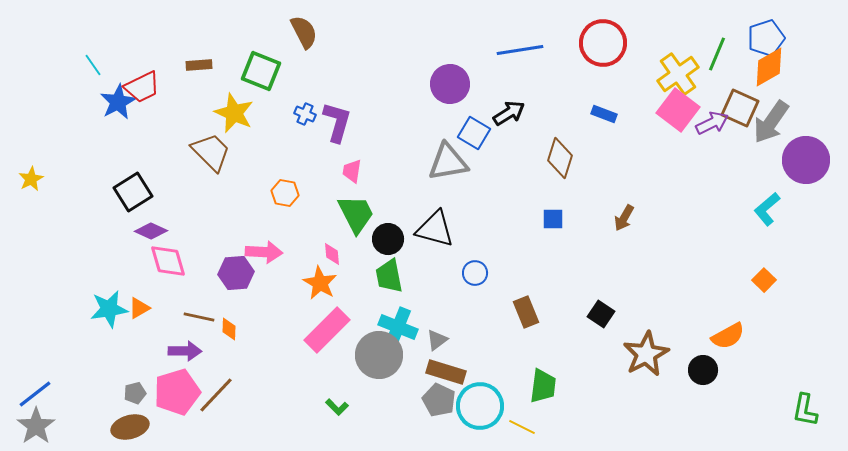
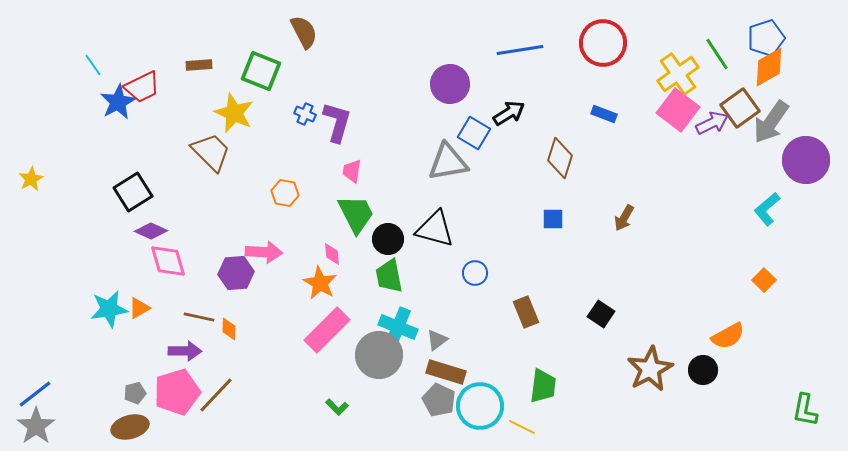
green line at (717, 54): rotated 56 degrees counterclockwise
brown square at (740, 108): rotated 30 degrees clockwise
brown star at (646, 354): moved 4 px right, 15 px down
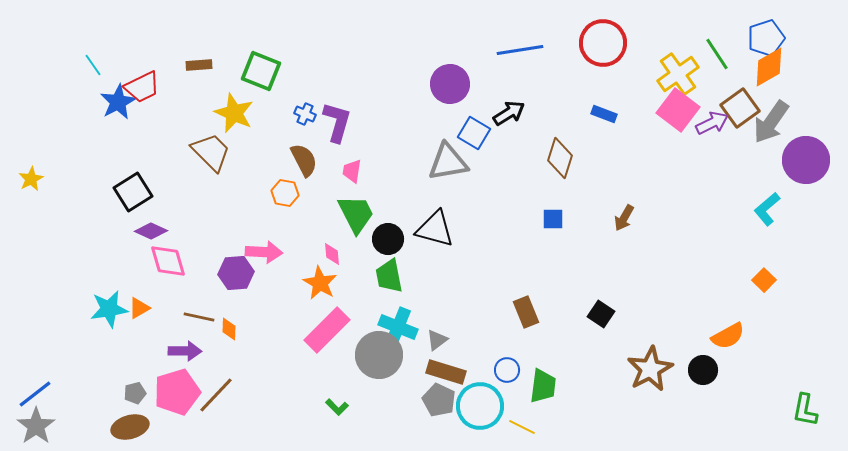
brown semicircle at (304, 32): moved 128 px down
blue circle at (475, 273): moved 32 px right, 97 px down
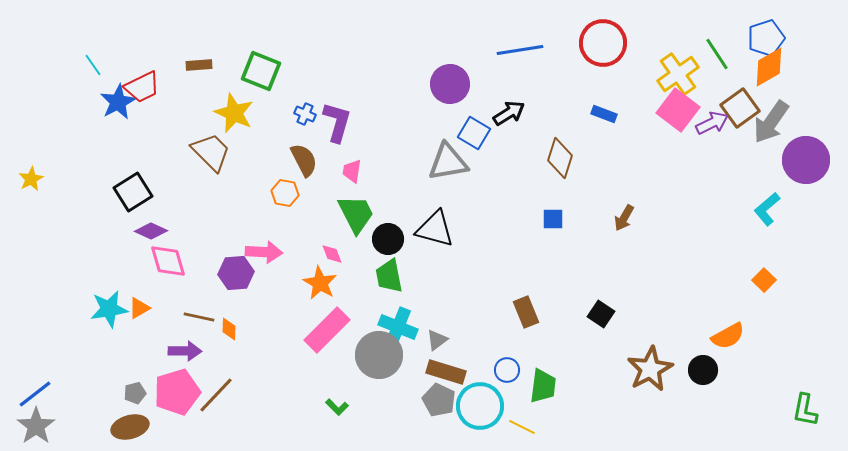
pink diamond at (332, 254): rotated 15 degrees counterclockwise
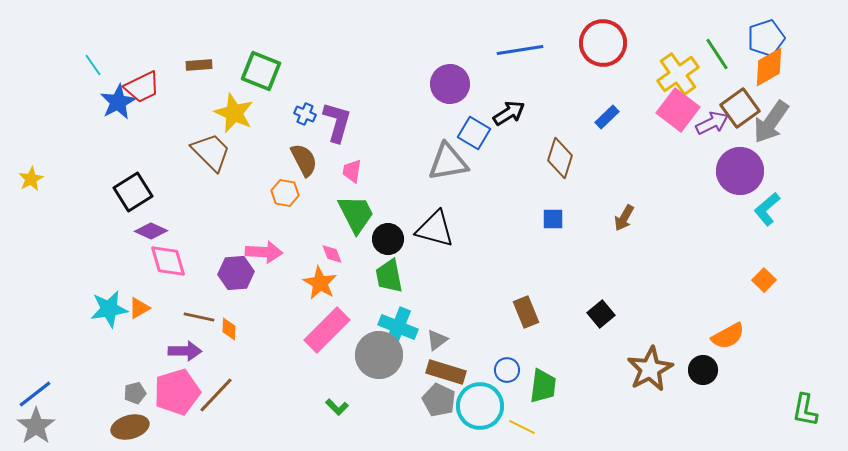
blue rectangle at (604, 114): moved 3 px right, 3 px down; rotated 65 degrees counterclockwise
purple circle at (806, 160): moved 66 px left, 11 px down
black square at (601, 314): rotated 16 degrees clockwise
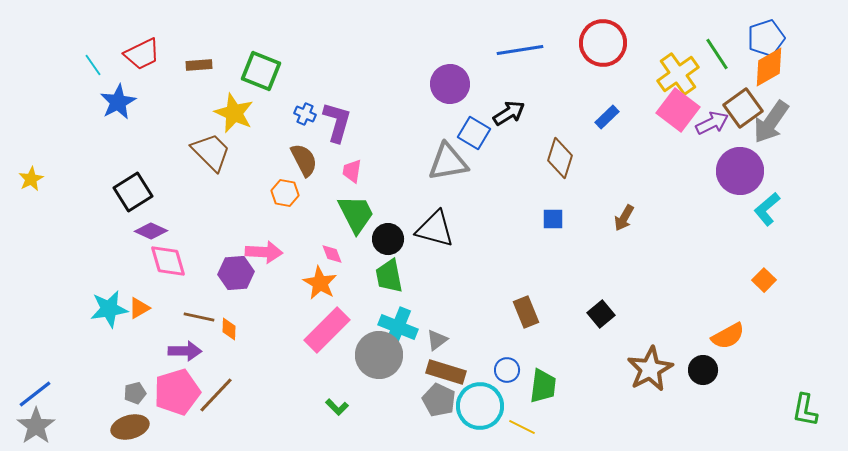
red trapezoid at (142, 87): moved 33 px up
brown square at (740, 108): moved 3 px right
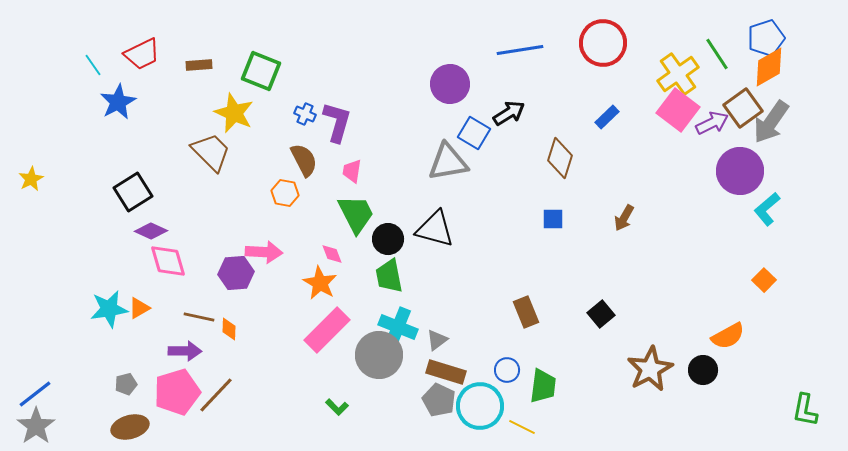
gray pentagon at (135, 393): moved 9 px left, 9 px up
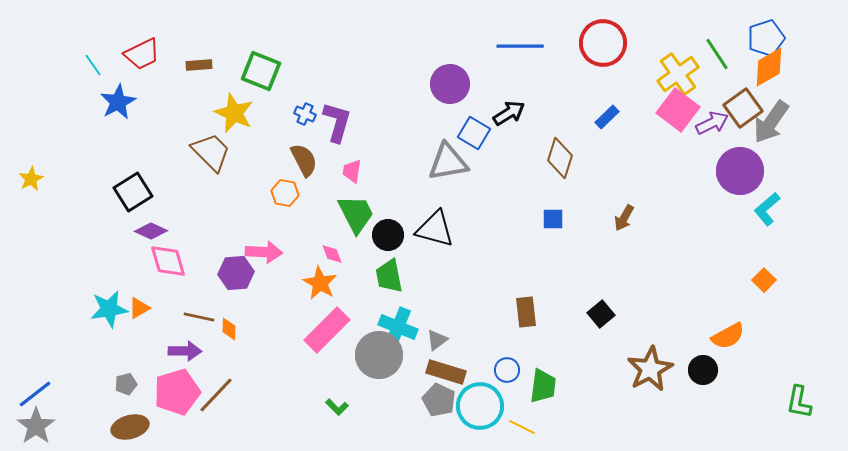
blue line at (520, 50): moved 4 px up; rotated 9 degrees clockwise
black circle at (388, 239): moved 4 px up
brown rectangle at (526, 312): rotated 16 degrees clockwise
green L-shape at (805, 410): moved 6 px left, 8 px up
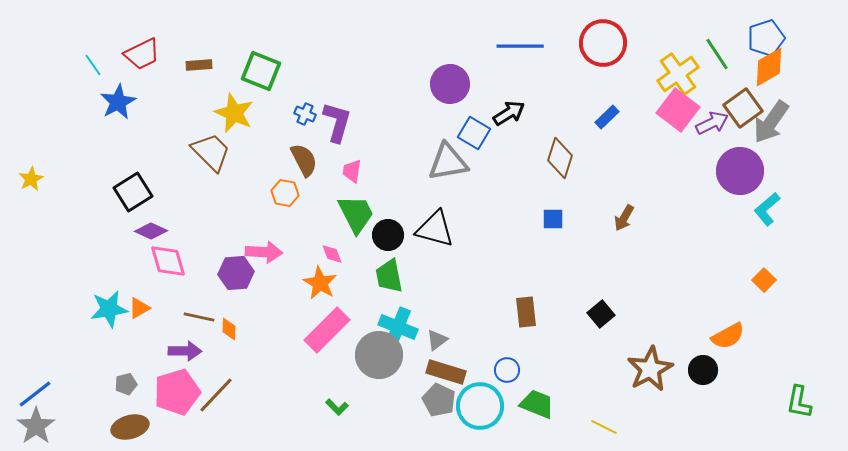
green trapezoid at (543, 386): moved 6 px left, 18 px down; rotated 75 degrees counterclockwise
yellow line at (522, 427): moved 82 px right
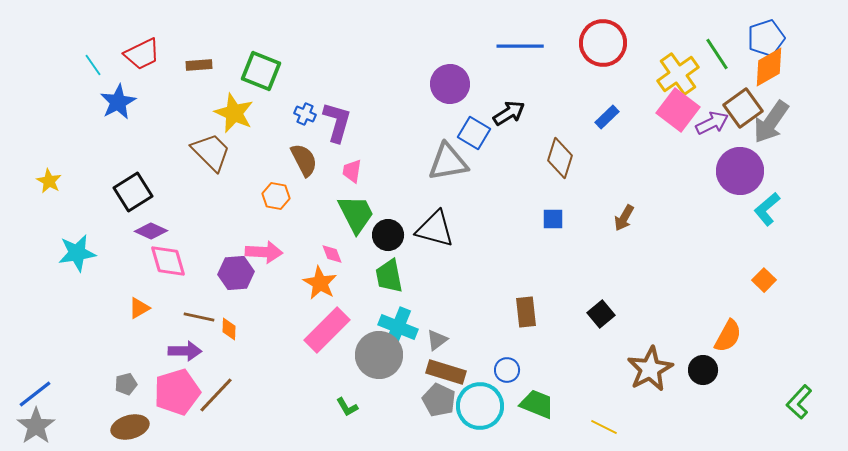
yellow star at (31, 179): moved 18 px right, 2 px down; rotated 15 degrees counterclockwise
orange hexagon at (285, 193): moved 9 px left, 3 px down
cyan star at (109, 309): moved 32 px left, 56 px up
orange semicircle at (728, 336): rotated 32 degrees counterclockwise
green L-shape at (799, 402): rotated 32 degrees clockwise
green L-shape at (337, 407): moved 10 px right; rotated 15 degrees clockwise
